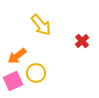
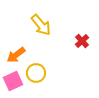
orange arrow: moved 1 px left, 1 px up
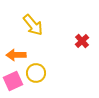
yellow arrow: moved 8 px left
orange arrow: rotated 36 degrees clockwise
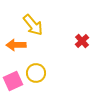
orange arrow: moved 10 px up
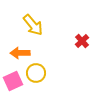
orange arrow: moved 4 px right, 8 px down
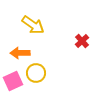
yellow arrow: rotated 15 degrees counterclockwise
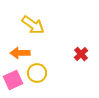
red cross: moved 1 px left, 13 px down
yellow circle: moved 1 px right
pink square: moved 1 px up
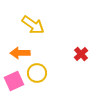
pink square: moved 1 px right, 1 px down
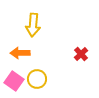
yellow arrow: rotated 60 degrees clockwise
yellow circle: moved 6 px down
pink square: rotated 30 degrees counterclockwise
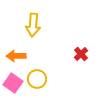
orange arrow: moved 4 px left, 3 px down
pink square: moved 1 px left, 2 px down
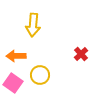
yellow circle: moved 3 px right, 4 px up
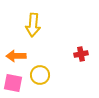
red cross: rotated 32 degrees clockwise
pink square: rotated 24 degrees counterclockwise
